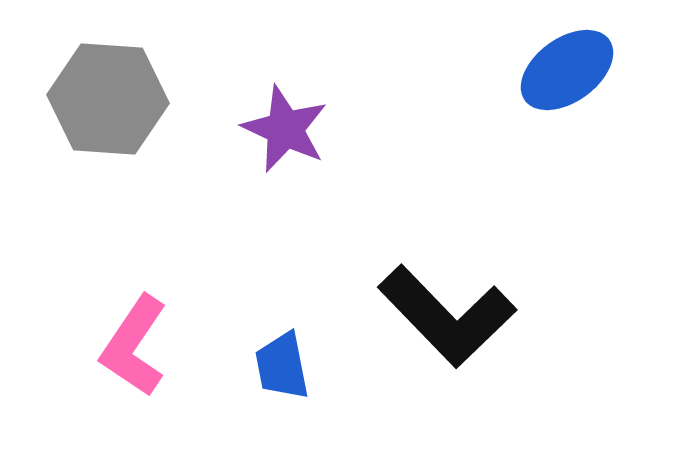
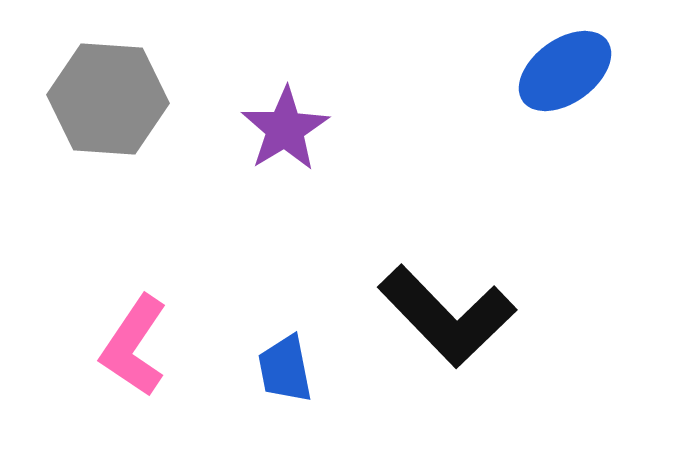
blue ellipse: moved 2 px left, 1 px down
purple star: rotated 16 degrees clockwise
blue trapezoid: moved 3 px right, 3 px down
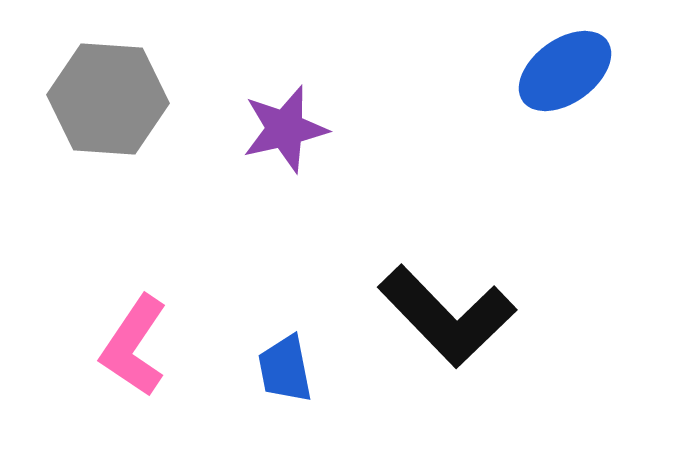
purple star: rotated 18 degrees clockwise
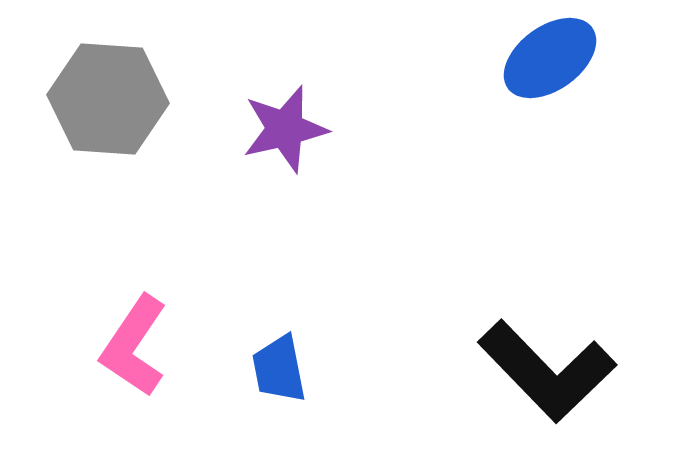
blue ellipse: moved 15 px left, 13 px up
black L-shape: moved 100 px right, 55 px down
blue trapezoid: moved 6 px left
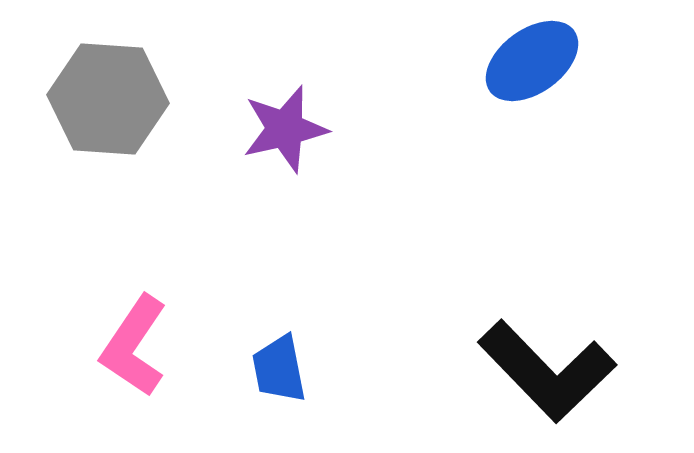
blue ellipse: moved 18 px left, 3 px down
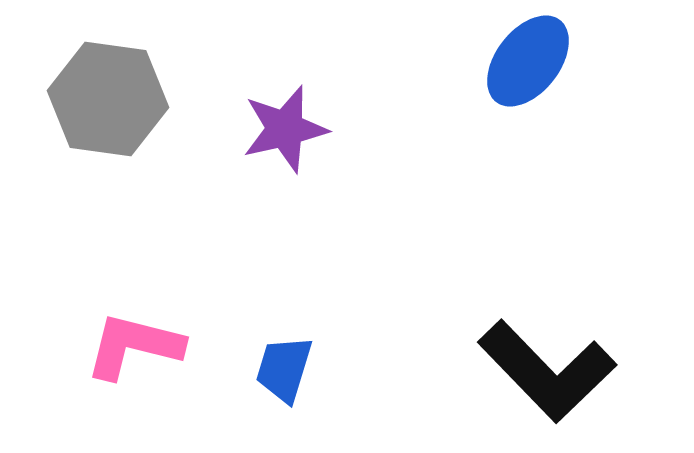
blue ellipse: moved 4 px left; rotated 16 degrees counterclockwise
gray hexagon: rotated 4 degrees clockwise
pink L-shape: rotated 70 degrees clockwise
blue trapezoid: moved 5 px right; rotated 28 degrees clockwise
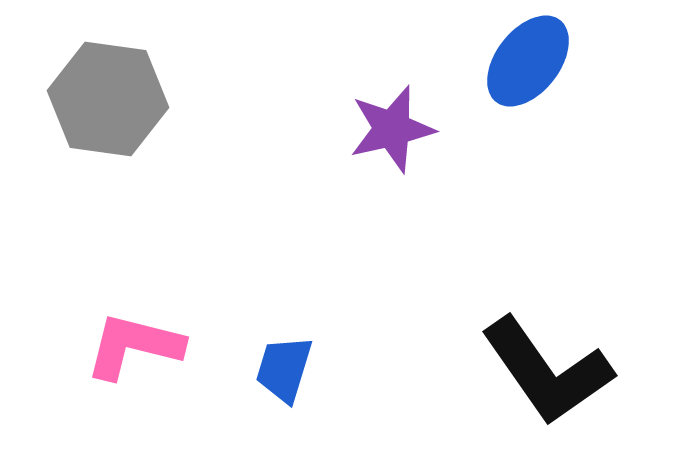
purple star: moved 107 px right
black L-shape: rotated 9 degrees clockwise
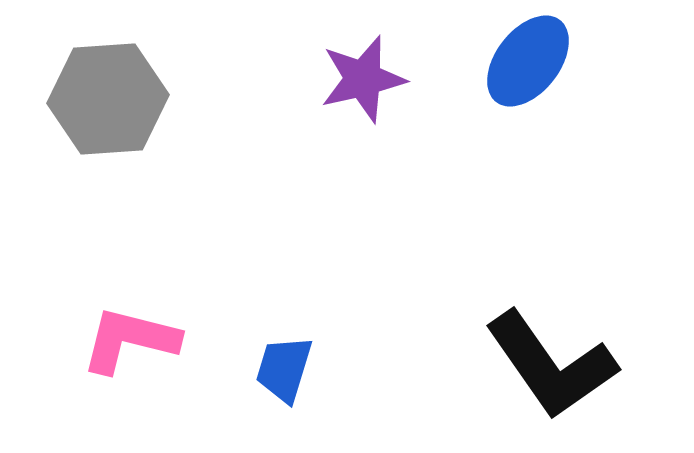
gray hexagon: rotated 12 degrees counterclockwise
purple star: moved 29 px left, 50 px up
pink L-shape: moved 4 px left, 6 px up
black L-shape: moved 4 px right, 6 px up
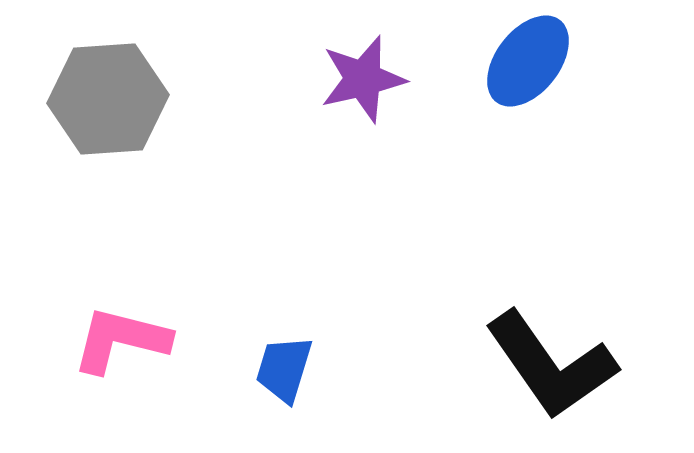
pink L-shape: moved 9 px left
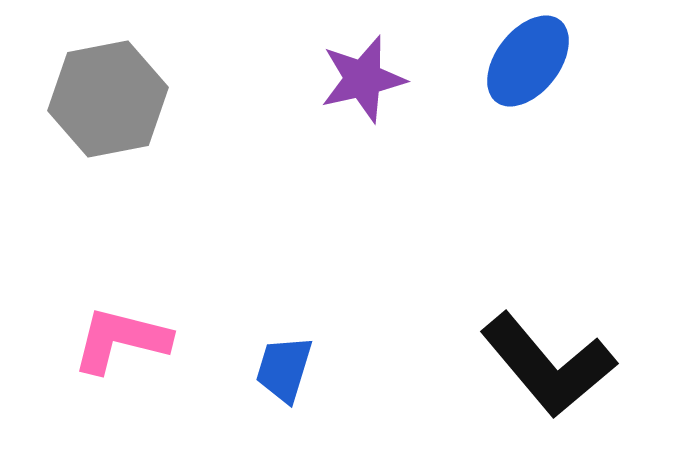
gray hexagon: rotated 7 degrees counterclockwise
black L-shape: moved 3 px left; rotated 5 degrees counterclockwise
